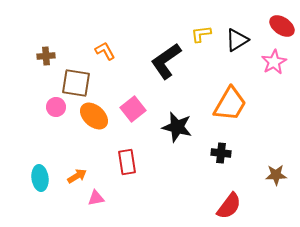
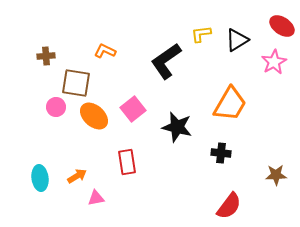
orange L-shape: rotated 35 degrees counterclockwise
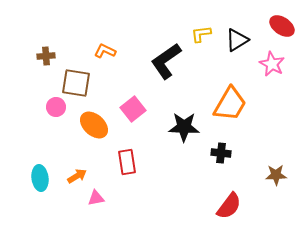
pink star: moved 2 px left, 2 px down; rotated 15 degrees counterclockwise
orange ellipse: moved 9 px down
black star: moved 7 px right; rotated 12 degrees counterclockwise
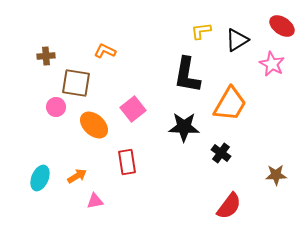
yellow L-shape: moved 3 px up
black L-shape: moved 21 px right, 14 px down; rotated 45 degrees counterclockwise
black cross: rotated 30 degrees clockwise
cyan ellipse: rotated 30 degrees clockwise
pink triangle: moved 1 px left, 3 px down
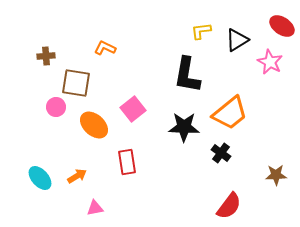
orange L-shape: moved 3 px up
pink star: moved 2 px left, 2 px up
orange trapezoid: moved 9 px down; rotated 21 degrees clockwise
cyan ellipse: rotated 65 degrees counterclockwise
pink triangle: moved 7 px down
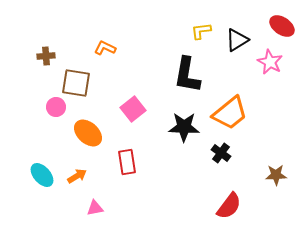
orange ellipse: moved 6 px left, 8 px down
cyan ellipse: moved 2 px right, 3 px up
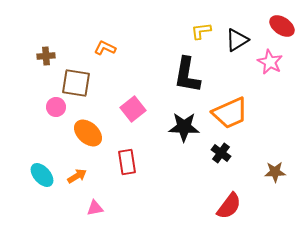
orange trapezoid: rotated 15 degrees clockwise
brown star: moved 1 px left, 3 px up
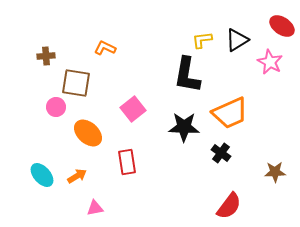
yellow L-shape: moved 1 px right, 9 px down
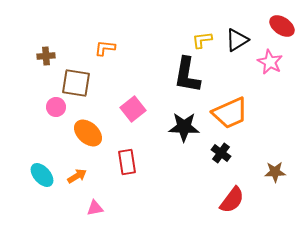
orange L-shape: rotated 20 degrees counterclockwise
red semicircle: moved 3 px right, 6 px up
